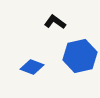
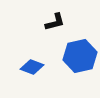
black L-shape: rotated 130 degrees clockwise
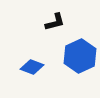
blue hexagon: rotated 12 degrees counterclockwise
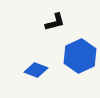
blue diamond: moved 4 px right, 3 px down
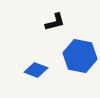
blue hexagon: rotated 24 degrees counterclockwise
